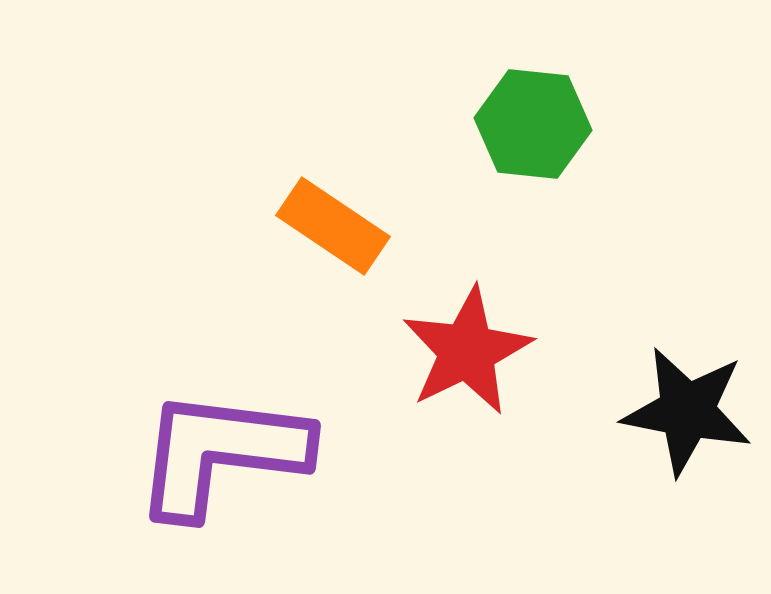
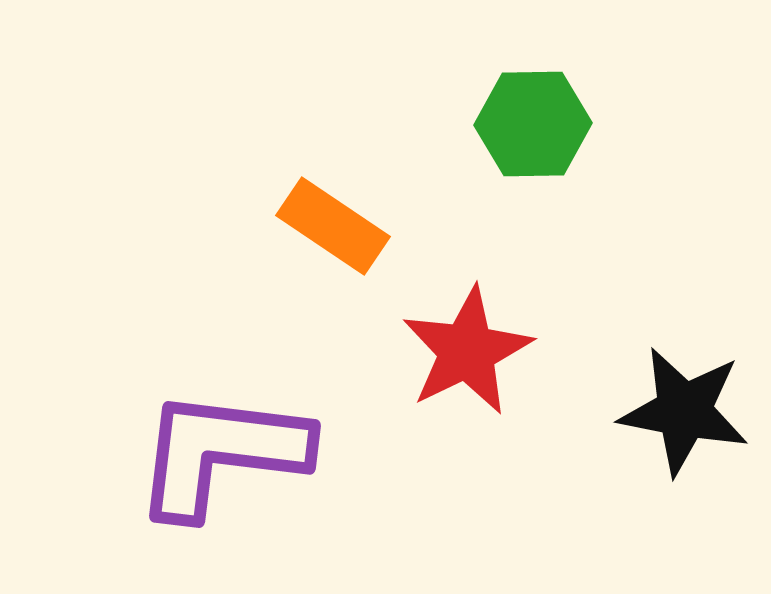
green hexagon: rotated 7 degrees counterclockwise
black star: moved 3 px left
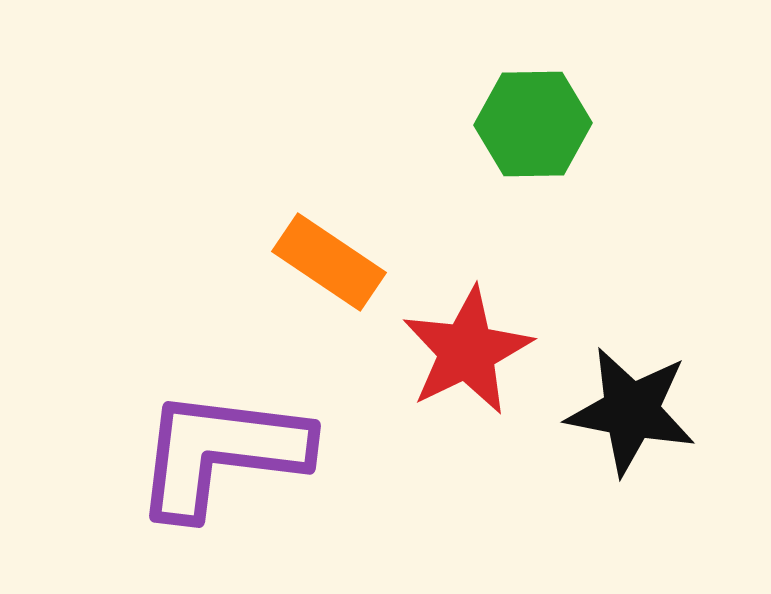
orange rectangle: moved 4 px left, 36 px down
black star: moved 53 px left
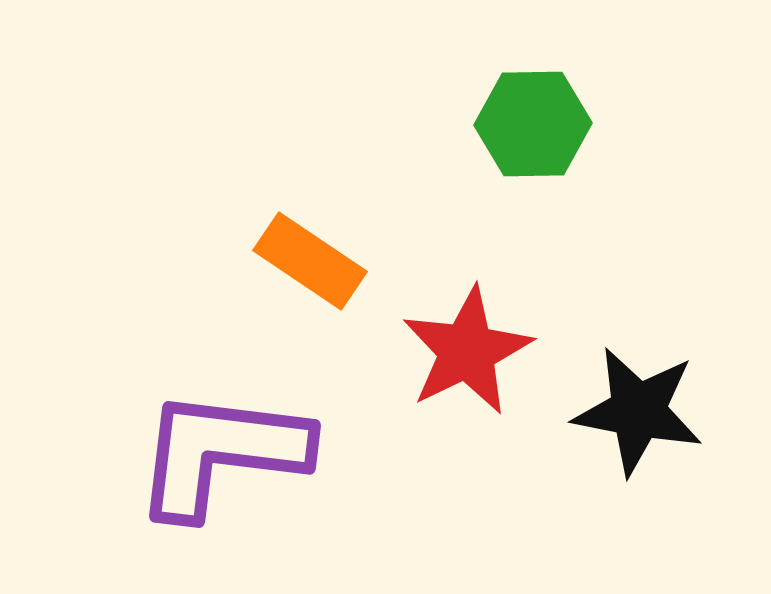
orange rectangle: moved 19 px left, 1 px up
black star: moved 7 px right
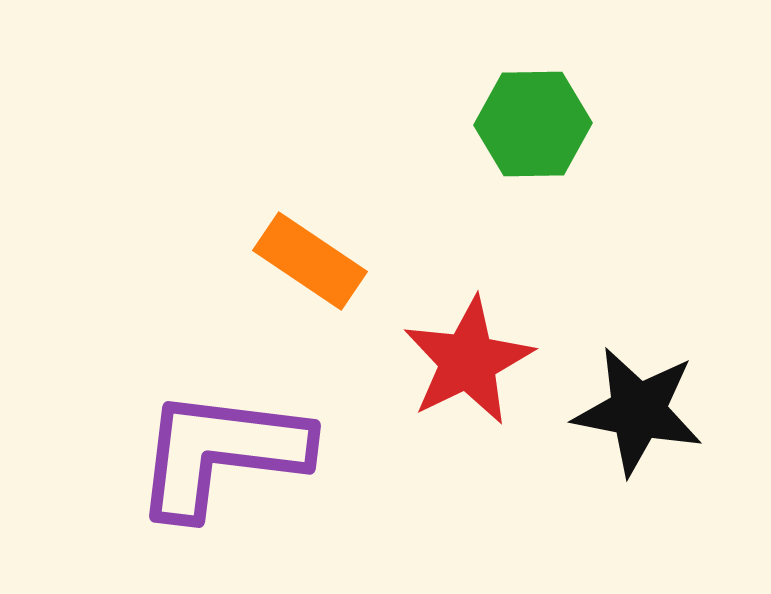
red star: moved 1 px right, 10 px down
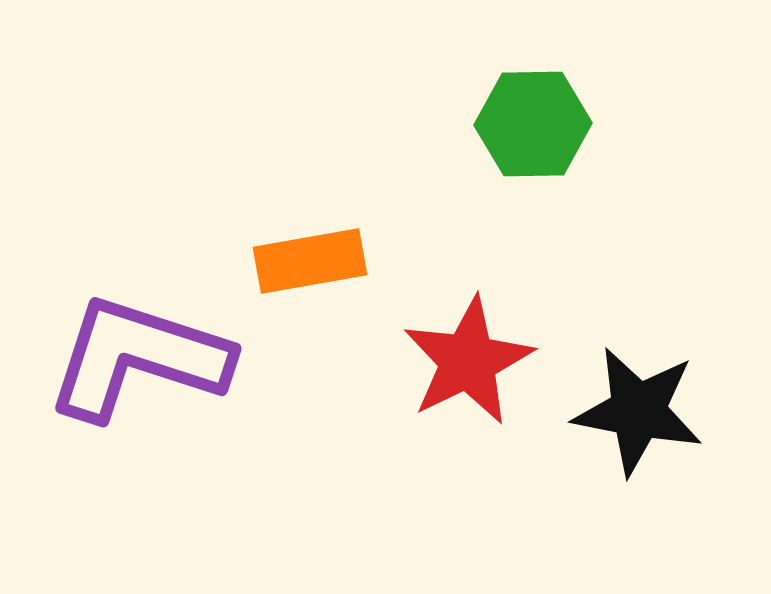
orange rectangle: rotated 44 degrees counterclockwise
purple L-shape: moved 83 px left, 95 px up; rotated 11 degrees clockwise
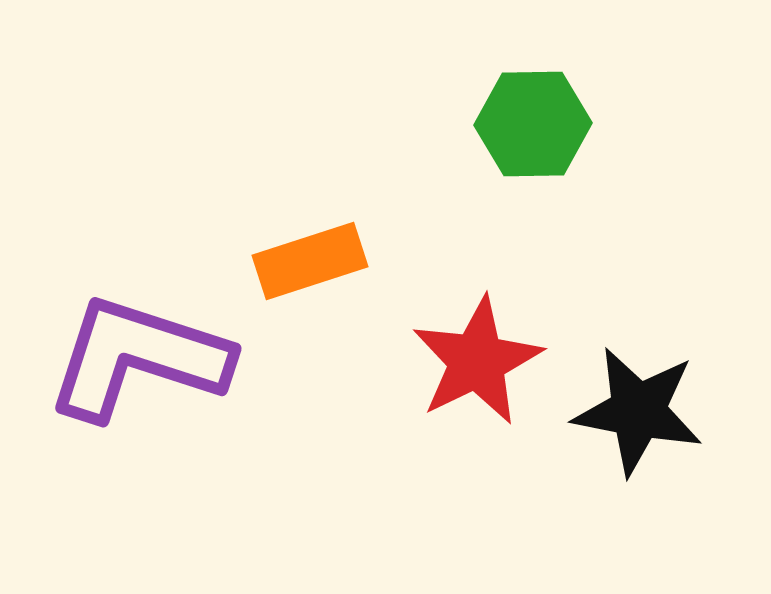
orange rectangle: rotated 8 degrees counterclockwise
red star: moved 9 px right
